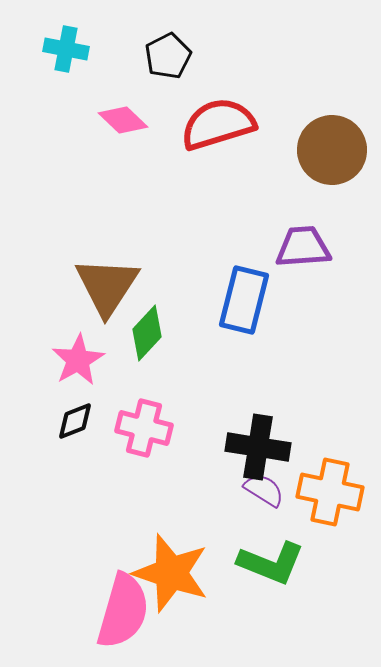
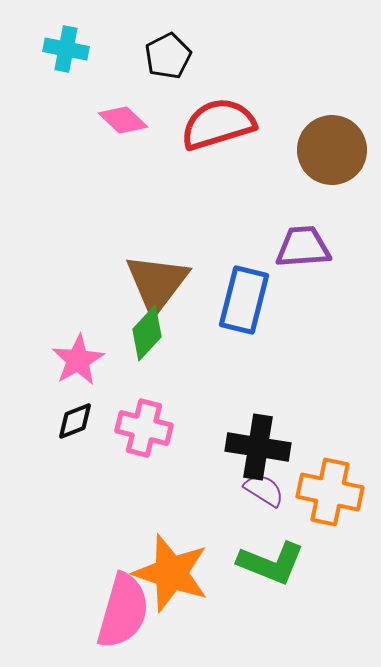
brown triangle: moved 50 px right, 3 px up; rotated 4 degrees clockwise
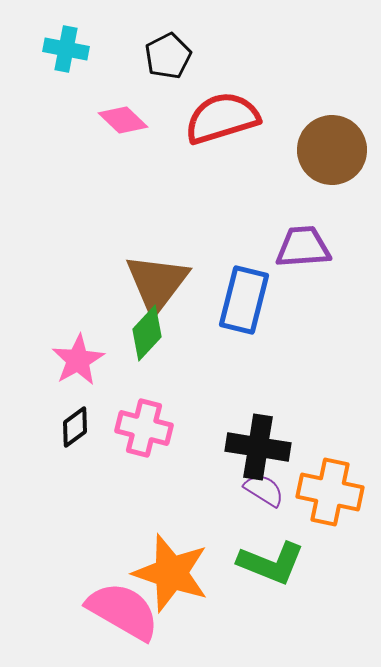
red semicircle: moved 4 px right, 6 px up
black diamond: moved 6 px down; rotated 15 degrees counterclockwise
pink semicircle: rotated 76 degrees counterclockwise
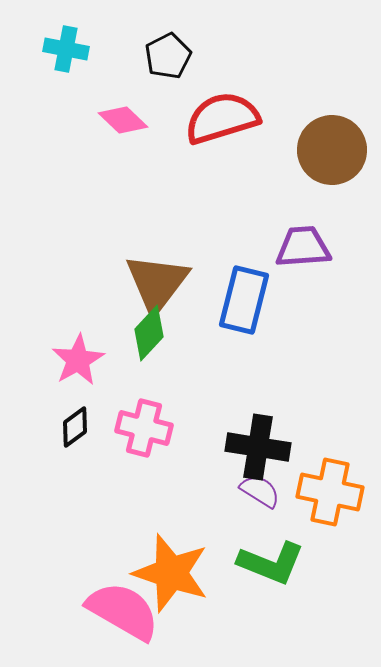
green diamond: moved 2 px right
purple semicircle: moved 4 px left, 1 px down
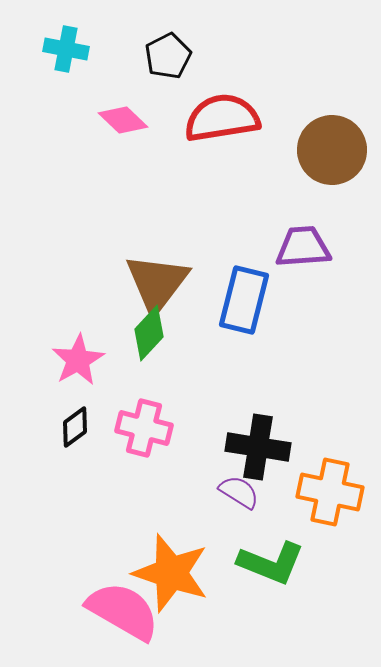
red semicircle: rotated 8 degrees clockwise
purple semicircle: moved 21 px left, 1 px down
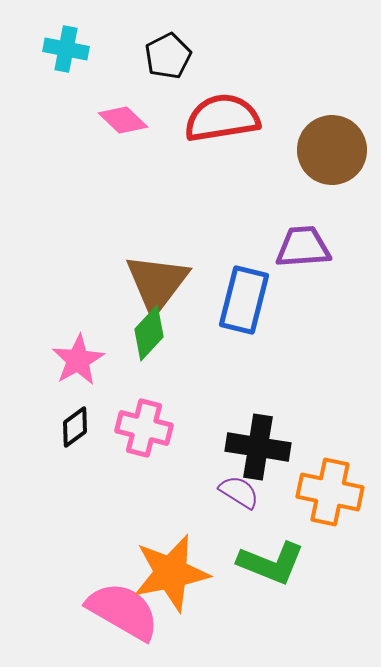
orange star: rotated 30 degrees counterclockwise
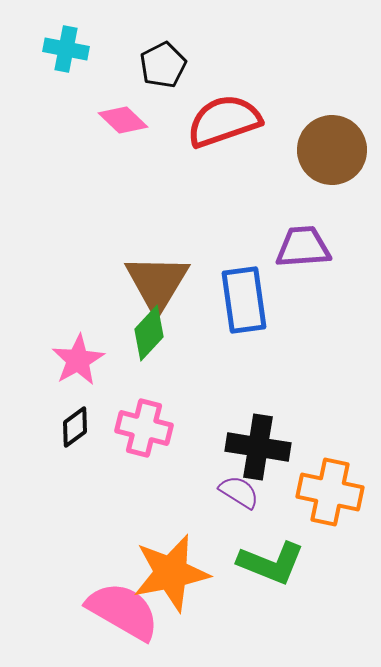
black pentagon: moved 5 px left, 9 px down
red semicircle: moved 2 px right, 3 px down; rotated 10 degrees counterclockwise
brown triangle: rotated 6 degrees counterclockwise
blue rectangle: rotated 22 degrees counterclockwise
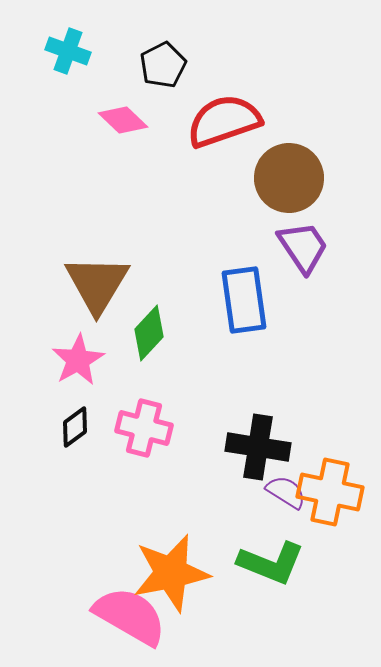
cyan cross: moved 2 px right, 2 px down; rotated 9 degrees clockwise
brown circle: moved 43 px left, 28 px down
purple trapezoid: rotated 60 degrees clockwise
brown triangle: moved 60 px left, 1 px down
purple semicircle: moved 47 px right
pink semicircle: moved 7 px right, 5 px down
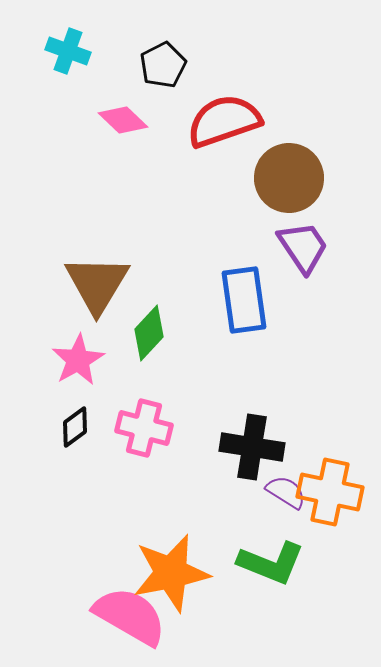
black cross: moved 6 px left
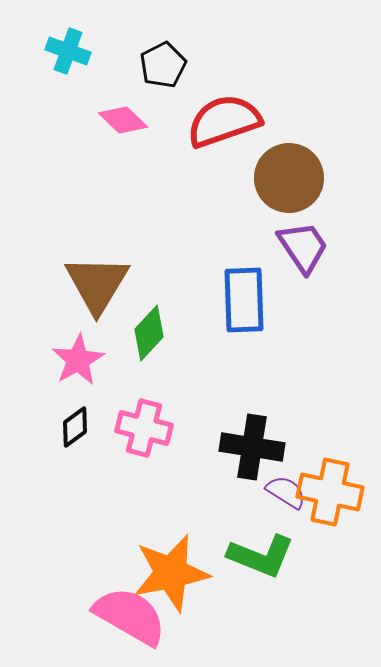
blue rectangle: rotated 6 degrees clockwise
green L-shape: moved 10 px left, 7 px up
